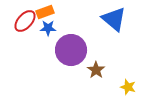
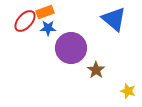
purple circle: moved 2 px up
yellow star: moved 4 px down
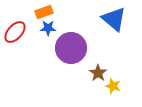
orange rectangle: moved 1 px left
red ellipse: moved 10 px left, 11 px down
brown star: moved 2 px right, 3 px down
yellow star: moved 15 px left, 5 px up
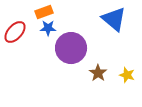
yellow star: moved 14 px right, 11 px up
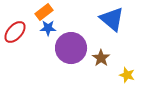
orange rectangle: rotated 18 degrees counterclockwise
blue triangle: moved 2 px left
brown star: moved 3 px right, 15 px up
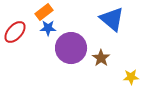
yellow star: moved 4 px right, 2 px down; rotated 21 degrees counterclockwise
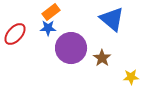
orange rectangle: moved 7 px right
red ellipse: moved 2 px down
brown star: moved 1 px right
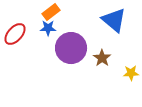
blue triangle: moved 2 px right, 1 px down
yellow star: moved 4 px up
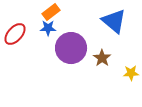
blue triangle: moved 1 px down
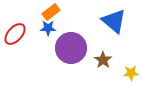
brown star: moved 1 px right, 2 px down
